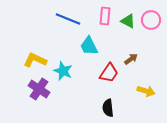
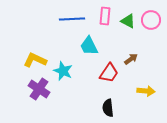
blue line: moved 4 px right; rotated 25 degrees counterclockwise
yellow arrow: rotated 12 degrees counterclockwise
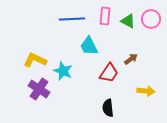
pink circle: moved 1 px up
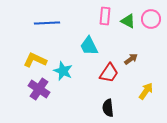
blue line: moved 25 px left, 4 px down
yellow arrow: rotated 60 degrees counterclockwise
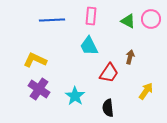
pink rectangle: moved 14 px left
blue line: moved 5 px right, 3 px up
brown arrow: moved 1 px left, 2 px up; rotated 40 degrees counterclockwise
cyan star: moved 12 px right, 25 px down; rotated 12 degrees clockwise
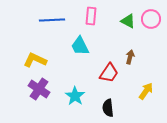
cyan trapezoid: moved 9 px left
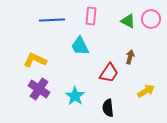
yellow arrow: rotated 24 degrees clockwise
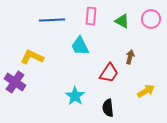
green triangle: moved 6 px left
yellow L-shape: moved 3 px left, 3 px up
purple cross: moved 24 px left, 7 px up
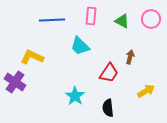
cyan trapezoid: rotated 20 degrees counterclockwise
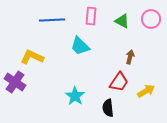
red trapezoid: moved 10 px right, 9 px down
